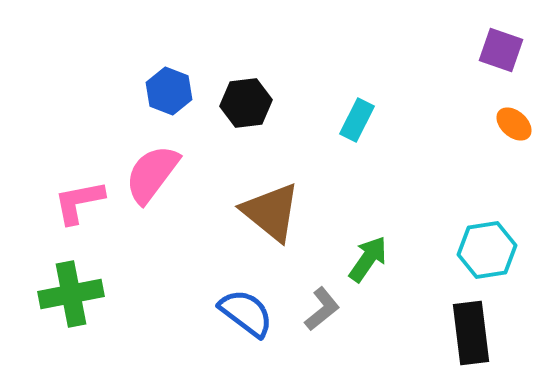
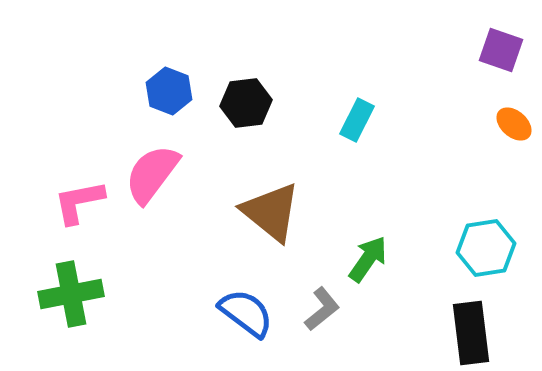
cyan hexagon: moved 1 px left, 2 px up
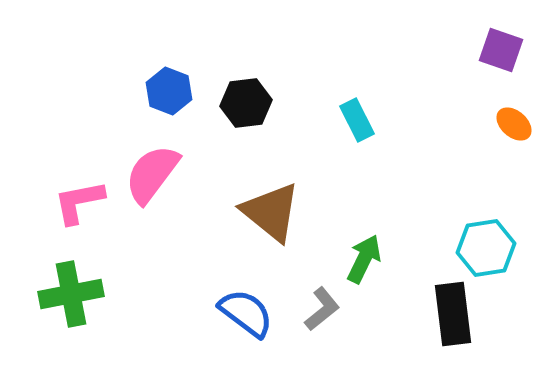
cyan rectangle: rotated 54 degrees counterclockwise
green arrow: moved 4 px left; rotated 9 degrees counterclockwise
black rectangle: moved 18 px left, 19 px up
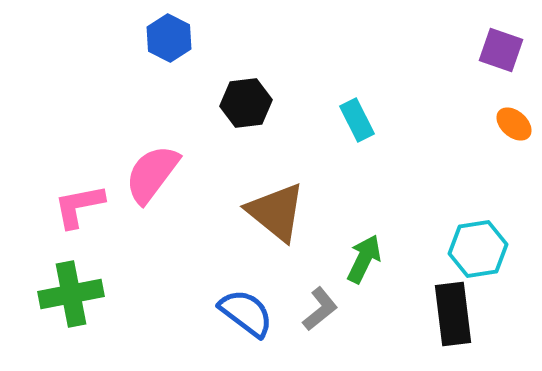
blue hexagon: moved 53 px up; rotated 6 degrees clockwise
pink L-shape: moved 4 px down
brown triangle: moved 5 px right
cyan hexagon: moved 8 px left, 1 px down
gray L-shape: moved 2 px left
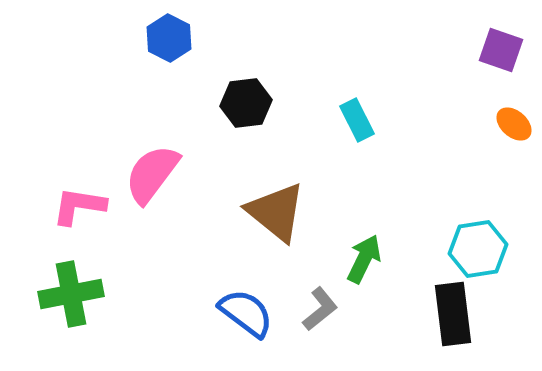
pink L-shape: rotated 20 degrees clockwise
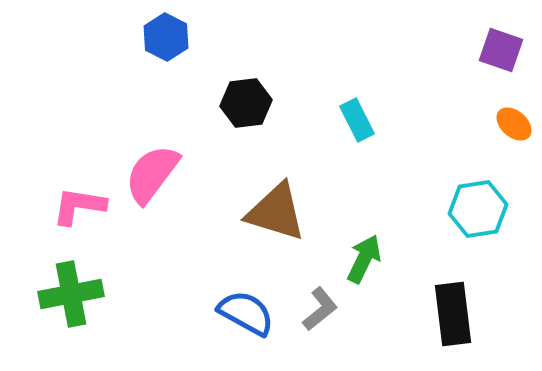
blue hexagon: moved 3 px left, 1 px up
brown triangle: rotated 22 degrees counterclockwise
cyan hexagon: moved 40 px up
blue semicircle: rotated 8 degrees counterclockwise
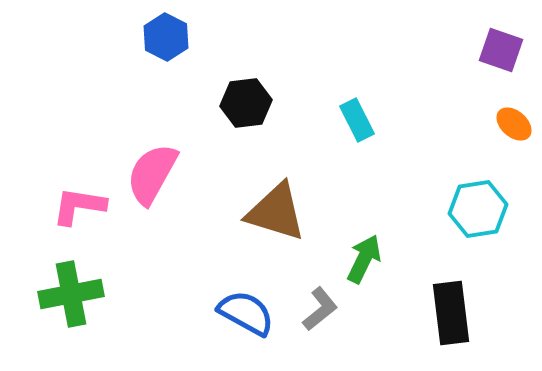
pink semicircle: rotated 8 degrees counterclockwise
black rectangle: moved 2 px left, 1 px up
